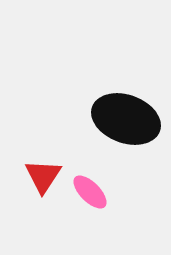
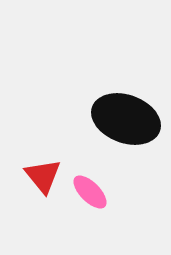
red triangle: rotated 12 degrees counterclockwise
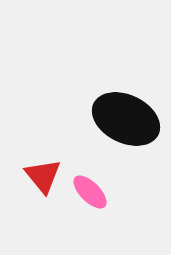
black ellipse: rotated 6 degrees clockwise
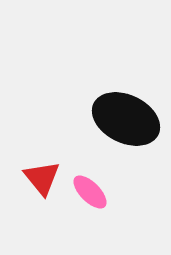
red triangle: moved 1 px left, 2 px down
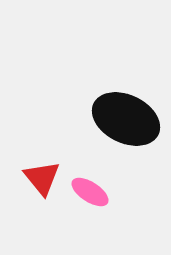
pink ellipse: rotated 12 degrees counterclockwise
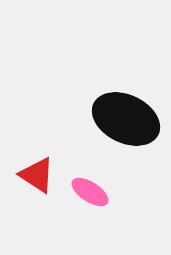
red triangle: moved 5 px left, 3 px up; rotated 18 degrees counterclockwise
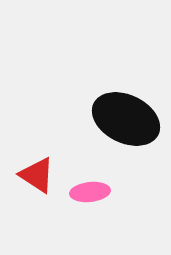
pink ellipse: rotated 39 degrees counterclockwise
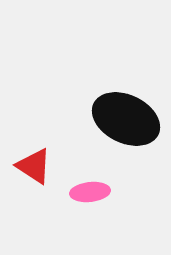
red triangle: moved 3 px left, 9 px up
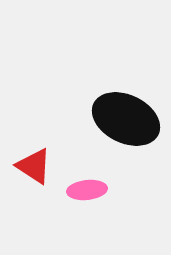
pink ellipse: moved 3 px left, 2 px up
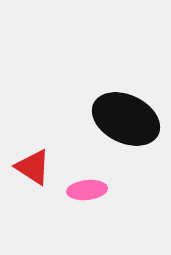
red triangle: moved 1 px left, 1 px down
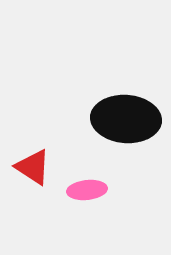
black ellipse: rotated 22 degrees counterclockwise
